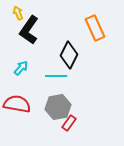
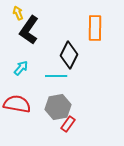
orange rectangle: rotated 25 degrees clockwise
red rectangle: moved 1 px left, 1 px down
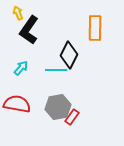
cyan line: moved 6 px up
red rectangle: moved 4 px right, 7 px up
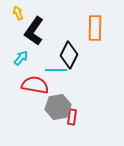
black L-shape: moved 5 px right, 1 px down
cyan arrow: moved 10 px up
red semicircle: moved 18 px right, 19 px up
red rectangle: rotated 28 degrees counterclockwise
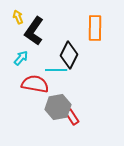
yellow arrow: moved 4 px down
red semicircle: moved 1 px up
red rectangle: rotated 42 degrees counterclockwise
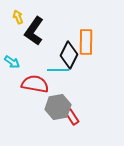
orange rectangle: moved 9 px left, 14 px down
cyan arrow: moved 9 px left, 4 px down; rotated 84 degrees clockwise
cyan line: moved 2 px right
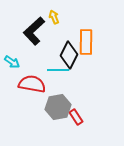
yellow arrow: moved 36 px right
black L-shape: rotated 12 degrees clockwise
red semicircle: moved 3 px left
red rectangle: moved 4 px right
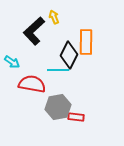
red rectangle: rotated 49 degrees counterclockwise
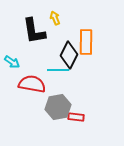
yellow arrow: moved 1 px right, 1 px down
black L-shape: rotated 56 degrees counterclockwise
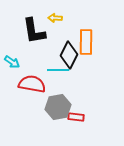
yellow arrow: rotated 64 degrees counterclockwise
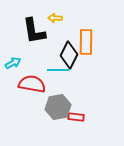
cyan arrow: moved 1 px right, 1 px down; rotated 63 degrees counterclockwise
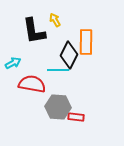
yellow arrow: moved 2 px down; rotated 56 degrees clockwise
gray hexagon: rotated 15 degrees clockwise
